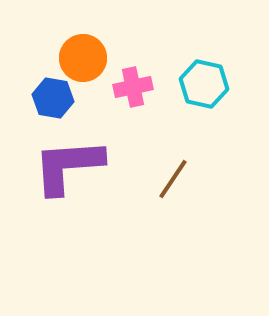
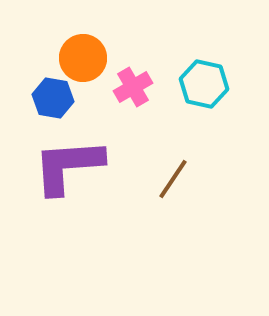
pink cross: rotated 18 degrees counterclockwise
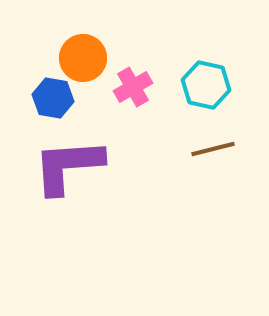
cyan hexagon: moved 2 px right, 1 px down
brown line: moved 40 px right, 30 px up; rotated 42 degrees clockwise
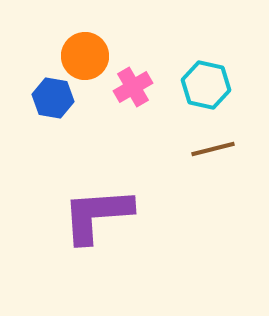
orange circle: moved 2 px right, 2 px up
purple L-shape: moved 29 px right, 49 px down
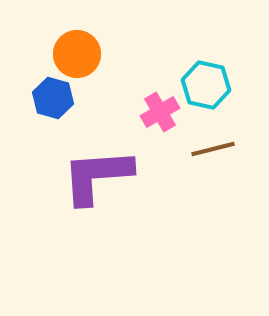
orange circle: moved 8 px left, 2 px up
pink cross: moved 27 px right, 25 px down
blue hexagon: rotated 6 degrees clockwise
purple L-shape: moved 39 px up
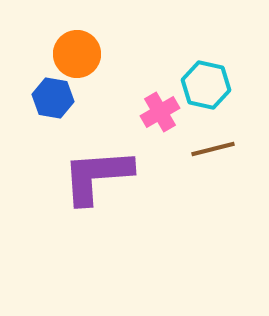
blue hexagon: rotated 6 degrees counterclockwise
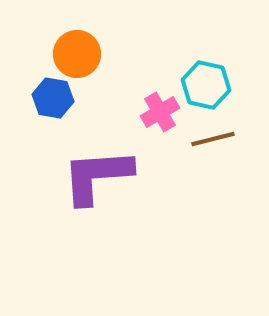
brown line: moved 10 px up
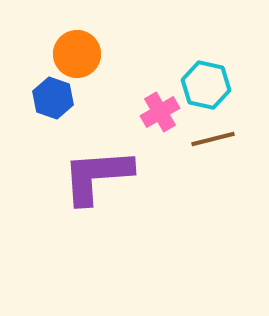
blue hexagon: rotated 9 degrees clockwise
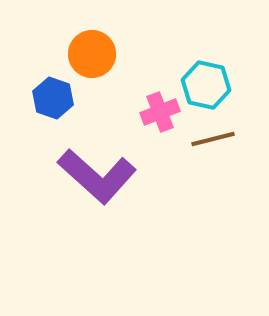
orange circle: moved 15 px right
pink cross: rotated 9 degrees clockwise
purple L-shape: rotated 134 degrees counterclockwise
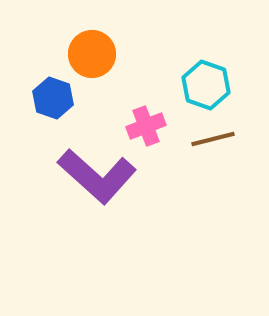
cyan hexagon: rotated 6 degrees clockwise
pink cross: moved 14 px left, 14 px down
